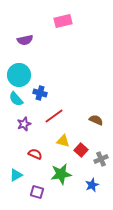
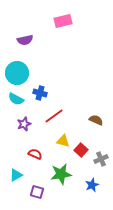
cyan circle: moved 2 px left, 2 px up
cyan semicircle: rotated 21 degrees counterclockwise
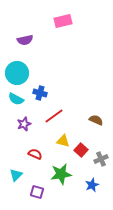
cyan triangle: rotated 16 degrees counterclockwise
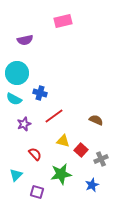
cyan semicircle: moved 2 px left
red semicircle: rotated 24 degrees clockwise
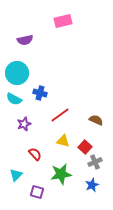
red line: moved 6 px right, 1 px up
red square: moved 4 px right, 3 px up
gray cross: moved 6 px left, 3 px down
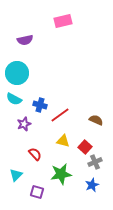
blue cross: moved 12 px down
